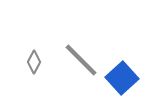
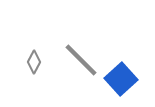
blue square: moved 1 px left, 1 px down
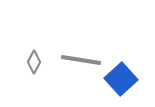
gray line: rotated 36 degrees counterclockwise
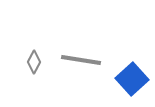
blue square: moved 11 px right
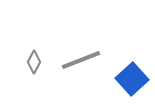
gray line: rotated 30 degrees counterclockwise
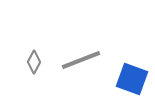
blue square: rotated 28 degrees counterclockwise
